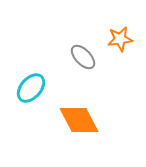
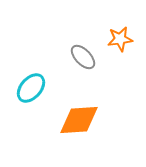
orange diamond: rotated 66 degrees counterclockwise
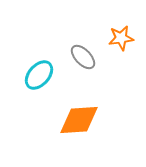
orange star: moved 1 px right, 1 px up
cyan ellipse: moved 8 px right, 13 px up
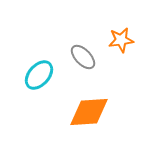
orange star: moved 2 px down
orange diamond: moved 10 px right, 8 px up
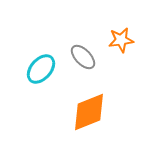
cyan ellipse: moved 2 px right, 6 px up
orange diamond: rotated 18 degrees counterclockwise
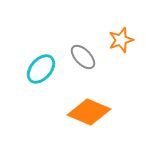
orange star: rotated 10 degrees counterclockwise
orange diamond: rotated 45 degrees clockwise
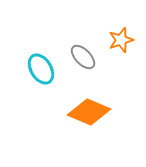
cyan ellipse: rotated 72 degrees counterclockwise
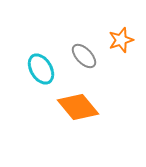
gray ellipse: moved 1 px right, 1 px up
orange diamond: moved 11 px left, 5 px up; rotated 27 degrees clockwise
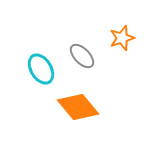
orange star: moved 1 px right, 2 px up
gray ellipse: moved 2 px left
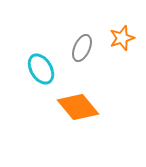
gray ellipse: moved 8 px up; rotated 68 degrees clockwise
